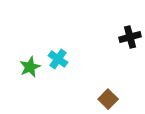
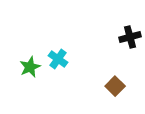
brown square: moved 7 px right, 13 px up
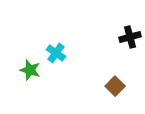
cyan cross: moved 2 px left, 6 px up
green star: moved 3 px down; rotated 30 degrees counterclockwise
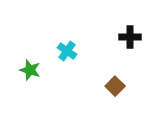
black cross: rotated 15 degrees clockwise
cyan cross: moved 11 px right, 2 px up
